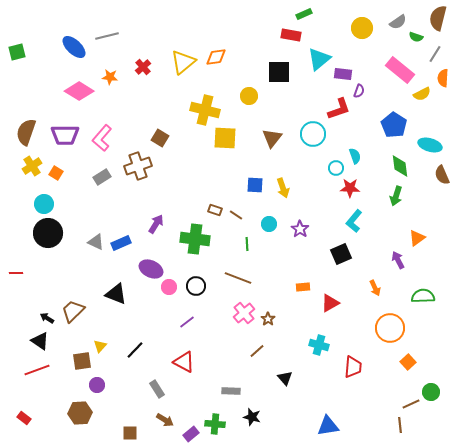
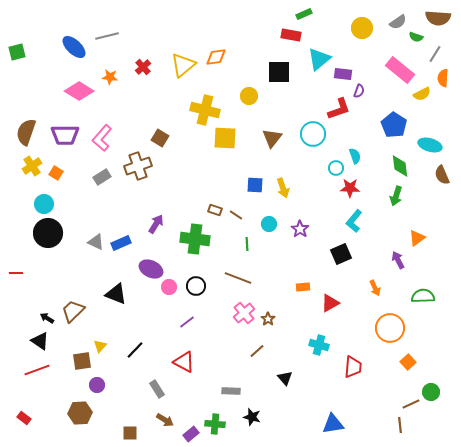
brown semicircle at (438, 18): rotated 100 degrees counterclockwise
yellow triangle at (183, 62): moved 3 px down
blue triangle at (328, 426): moved 5 px right, 2 px up
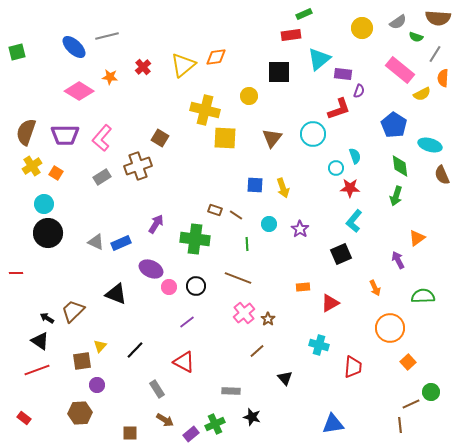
red rectangle at (291, 35): rotated 18 degrees counterclockwise
green cross at (215, 424): rotated 30 degrees counterclockwise
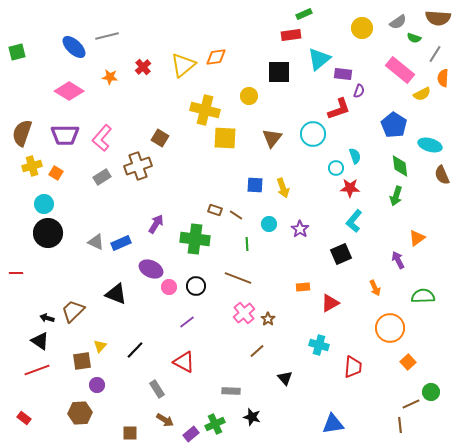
green semicircle at (416, 37): moved 2 px left, 1 px down
pink diamond at (79, 91): moved 10 px left
brown semicircle at (26, 132): moved 4 px left, 1 px down
yellow cross at (32, 166): rotated 18 degrees clockwise
black arrow at (47, 318): rotated 16 degrees counterclockwise
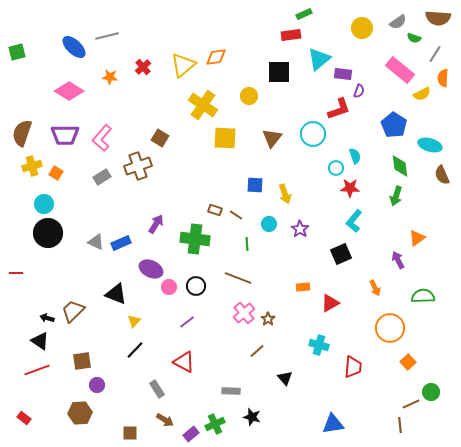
yellow cross at (205, 110): moved 2 px left, 5 px up; rotated 20 degrees clockwise
yellow arrow at (283, 188): moved 2 px right, 6 px down
yellow triangle at (100, 346): moved 34 px right, 25 px up
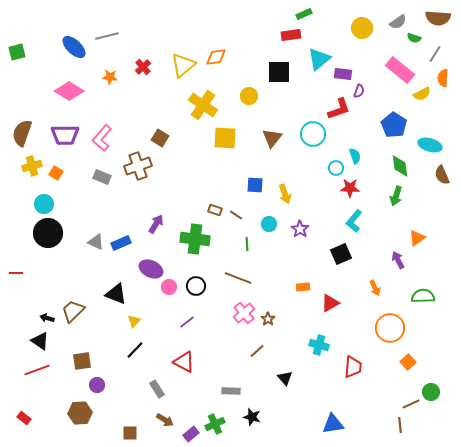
gray rectangle at (102, 177): rotated 54 degrees clockwise
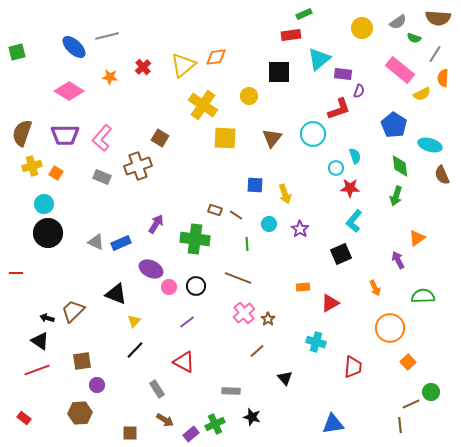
cyan cross at (319, 345): moved 3 px left, 3 px up
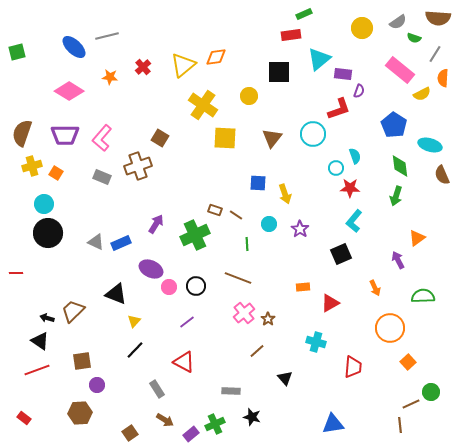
blue square at (255, 185): moved 3 px right, 2 px up
green cross at (195, 239): moved 4 px up; rotated 32 degrees counterclockwise
brown square at (130, 433): rotated 35 degrees counterclockwise
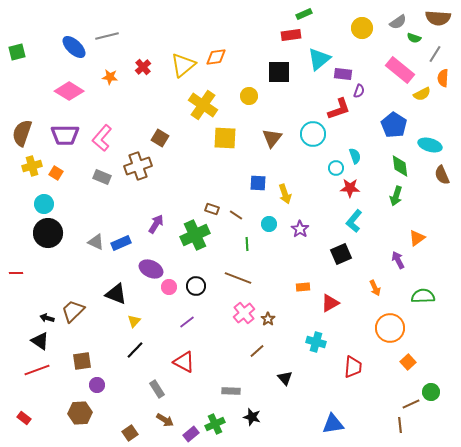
brown rectangle at (215, 210): moved 3 px left, 1 px up
